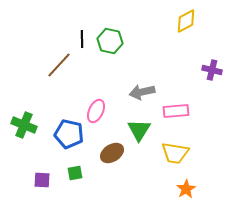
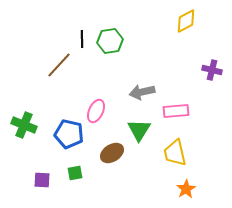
green hexagon: rotated 20 degrees counterclockwise
yellow trapezoid: rotated 68 degrees clockwise
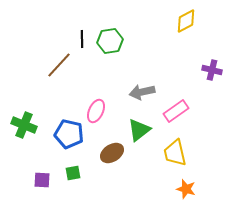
pink rectangle: rotated 30 degrees counterclockwise
green triangle: rotated 20 degrees clockwise
green square: moved 2 px left
orange star: rotated 24 degrees counterclockwise
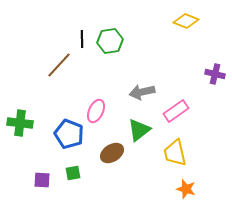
yellow diamond: rotated 50 degrees clockwise
purple cross: moved 3 px right, 4 px down
green cross: moved 4 px left, 2 px up; rotated 15 degrees counterclockwise
blue pentagon: rotated 8 degrees clockwise
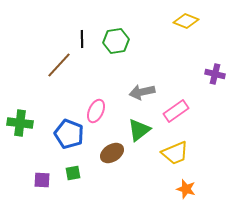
green hexagon: moved 6 px right
yellow trapezoid: rotated 100 degrees counterclockwise
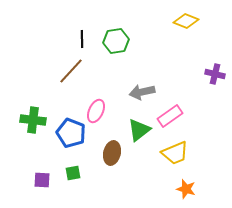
brown line: moved 12 px right, 6 px down
pink rectangle: moved 6 px left, 5 px down
green cross: moved 13 px right, 3 px up
blue pentagon: moved 2 px right, 1 px up
brown ellipse: rotated 45 degrees counterclockwise
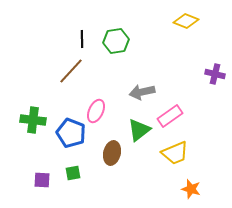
orange star: moved 5 px right
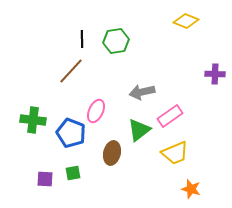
purple cross: rotated 12 degrees counterclockwise
purple square: moved 3 px right, 1 px up
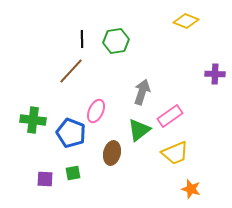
gray arrow: rotated 120 degrees clockwise
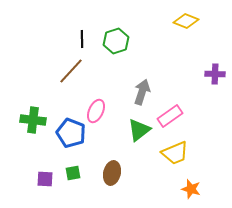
green hexagon: rotated 10 degrees counterclockwise
brown ellipse: moved 20 px down
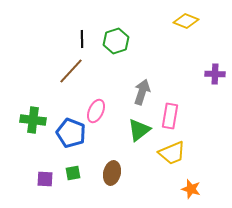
pink rectangle: rotated 45 degrees counterclockwise
yellow trapezoid: moved 3 px left
